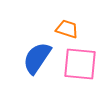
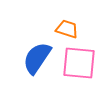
pink square: moved 1 px left, 1 px up
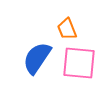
orange trapezoid: rotated 130 degrees counterclockwise
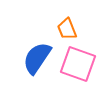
pink square: moved 1 px left, 1 px down; rotated 15 degrees clockwise
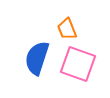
blue semicircle: rotated 16 degrees counterclockwise
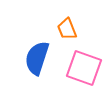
pink square: moved 6 px right, 4 px down
